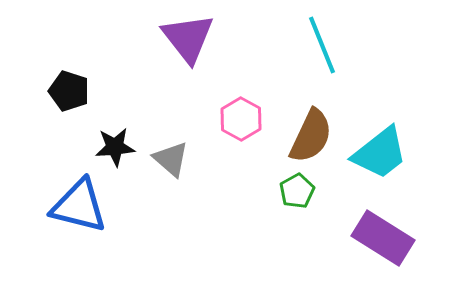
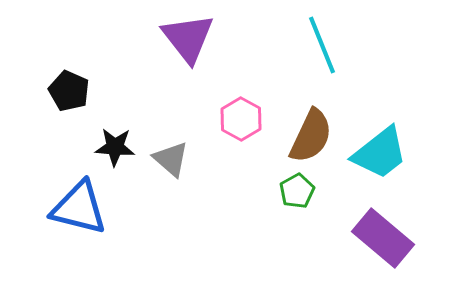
black pentagon: rotated 6 degrees clockwise
black star: rotated 9 degrees clockwise
blue triangle: moved 2 px down
purple rectangle: rotated 8 degrees clockwise
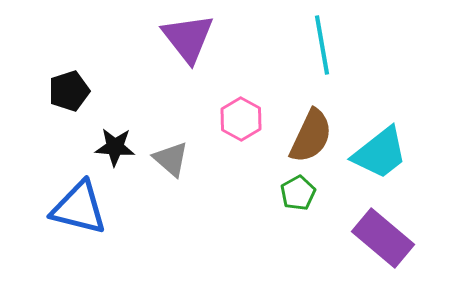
cyan line: rotated 12 degrees clockwise
black pentagon: rotated 30 degrees clockwise
green pentagon: moved 1 px right, 2 px down
